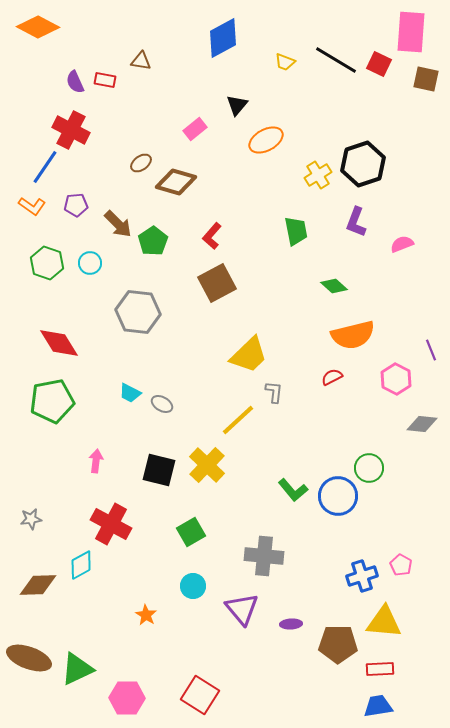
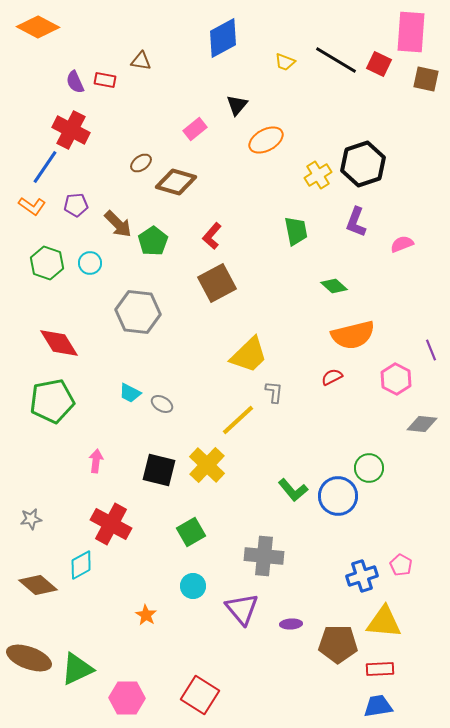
brown diamond at (38, 585): rotated 42 degrees clockwise
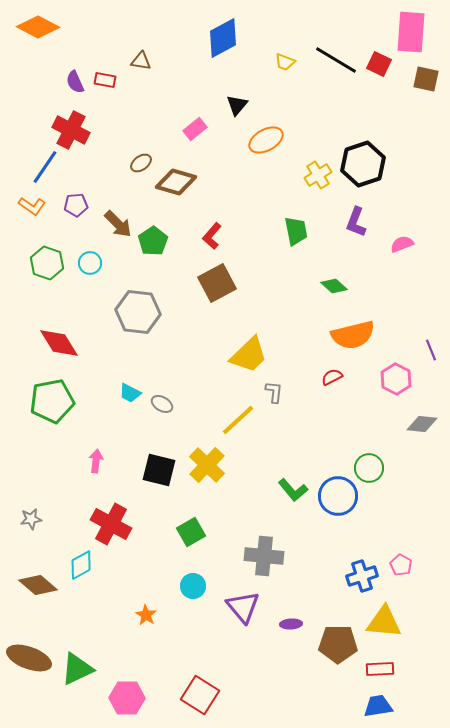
purple triangle at (242, 609): moved 1 px right, 2 px up
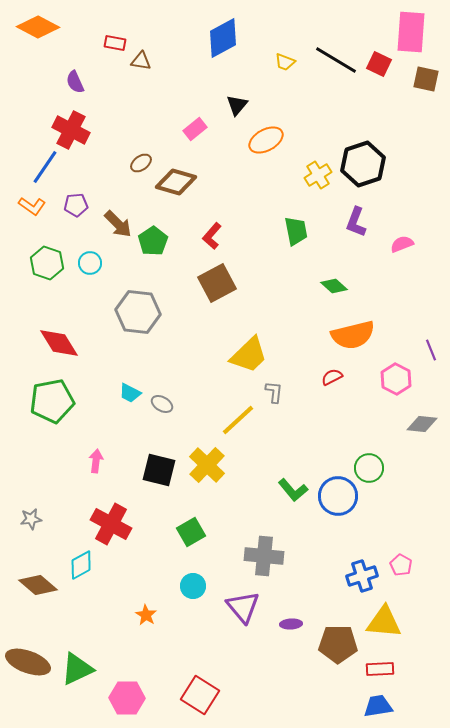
red rectangle at (105, 80): moved 10 px right, 37 px up
brown ellipse at (29, 658): moved 1 px left, 4 px down
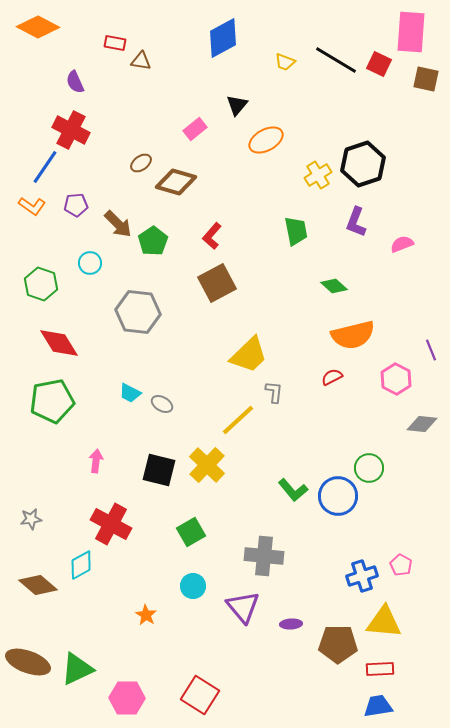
green hexagon at (47, 263): moved 6 px left, 21 px down
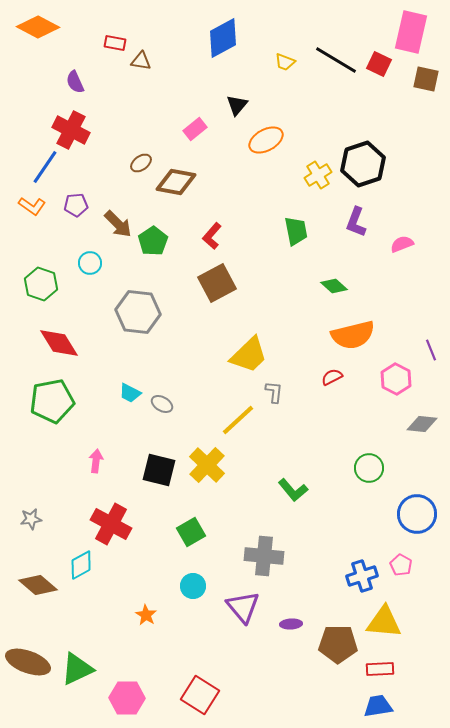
pink rectangle at (411, 32): rotated 9 degrees clockwise
brown diamond at (176, 182): rotated 6 degrees counterclockwise
blue circle at (338, 496): moved 79 px right, 18 px down
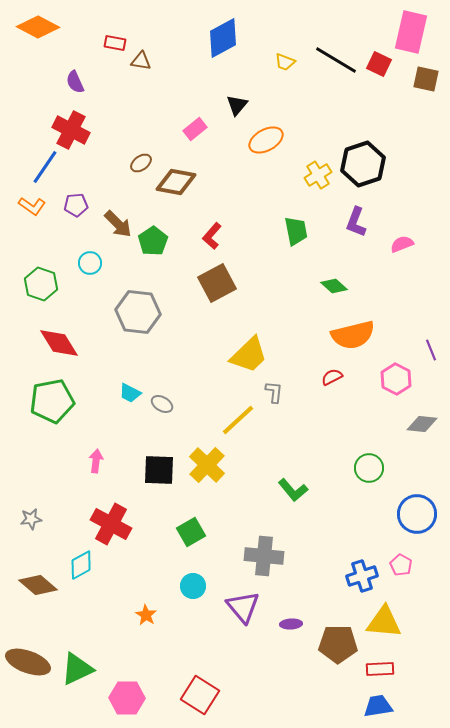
black square at (159, 470): rotated 12 degrees counterclockwise
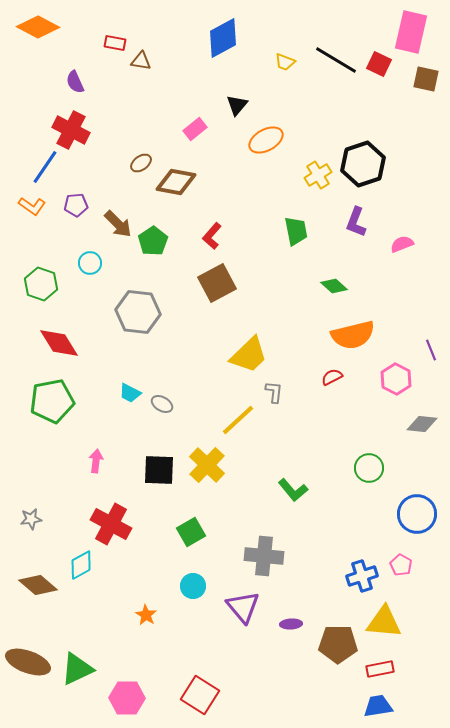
red rectangle at (380, 669): rotated 8 degrees counterclockwise
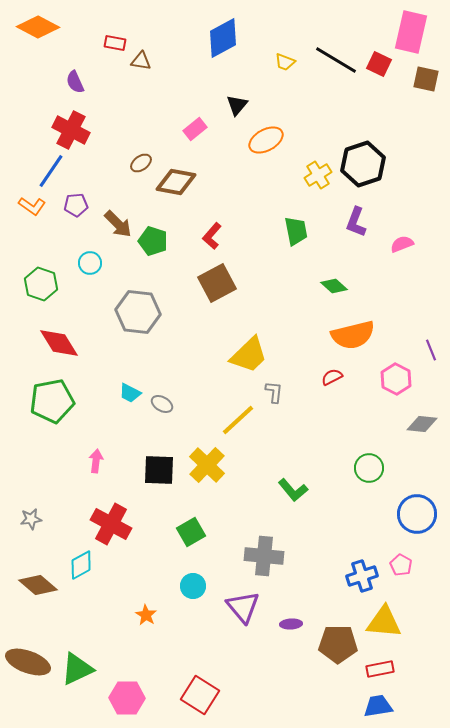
blue line at (45, 167): moved 6 px right, 4 px down
green pentagon at (153, 241): rotated 20 degrees counterclockwise
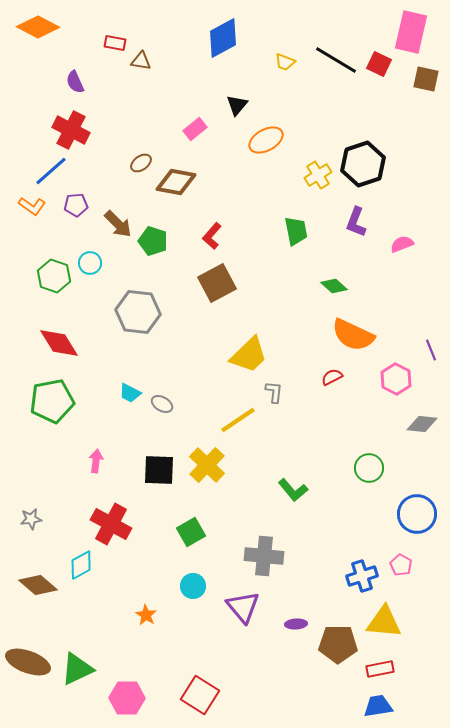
blue line at (51, 171): rotated 15 degrees clockwise
green hexagon at (41, 284): moved 13 px right, 8 px up
orange semicircle at (353, 335): rotated 39 degrees clockwise
yellow line at (238, 420): rotated 9 degrees clockwise
purple ellipse at (291, 624): moved 5 px right
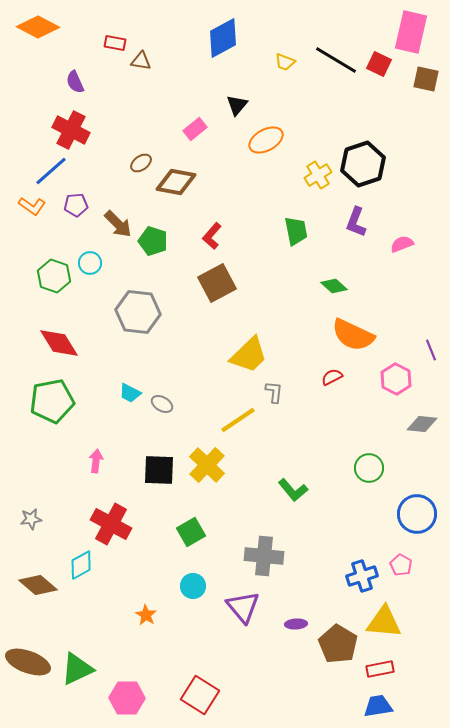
brown pentagon at (338, 644): rotated 30 degrees clockwise
